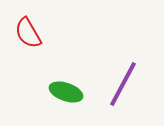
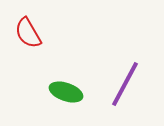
purple line: moved 2 px right
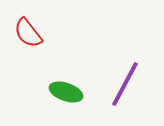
red semicircle: rotated 8 degrees counterclockwise
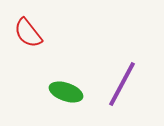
purple line: moved 3 px left
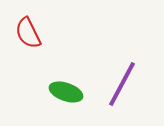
red semicircle: rotated 12 degrees clockwise
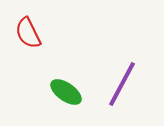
green ellipse: rotated 16 degrees clockwise
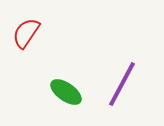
red semicircle: moved 2 px left; rotated 60 degrees clockwise
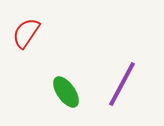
green ellipse: rotated 20 degrees clockwise
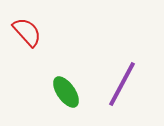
red semicircle: moved 1 px right, 1 px up; rotated 104 degrees clockwise
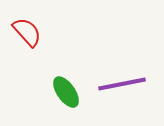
purple line: rotated 51 degrees clockwise
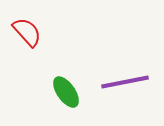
purple line: moved 3 px right, 2 px up
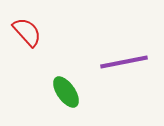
purple line: moved 1 px left, 20 px up
